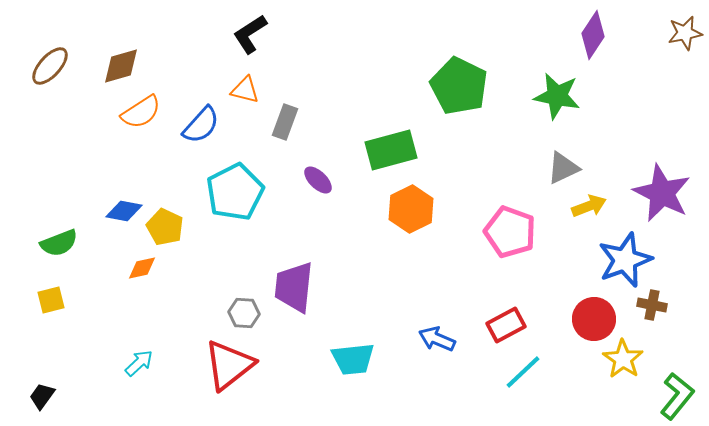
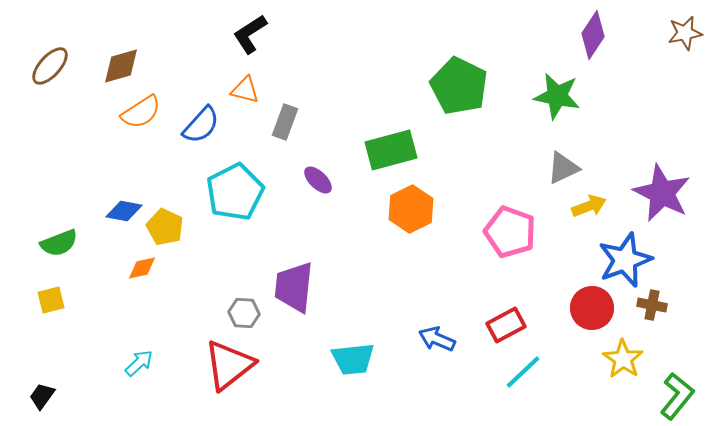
red circle: moved 2 px left, 11 px up
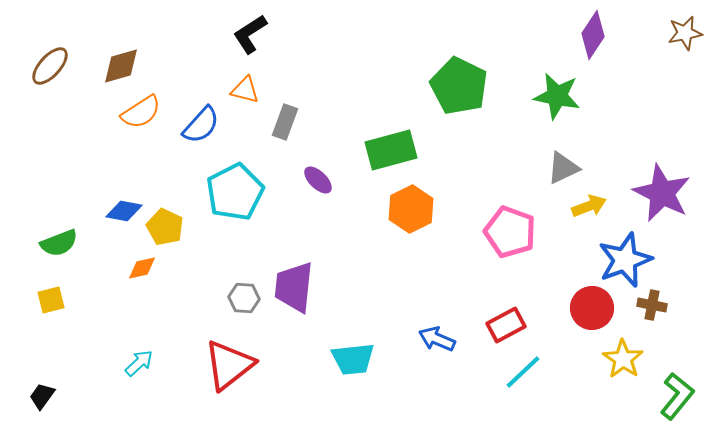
gray hexagon: moved 15 px up
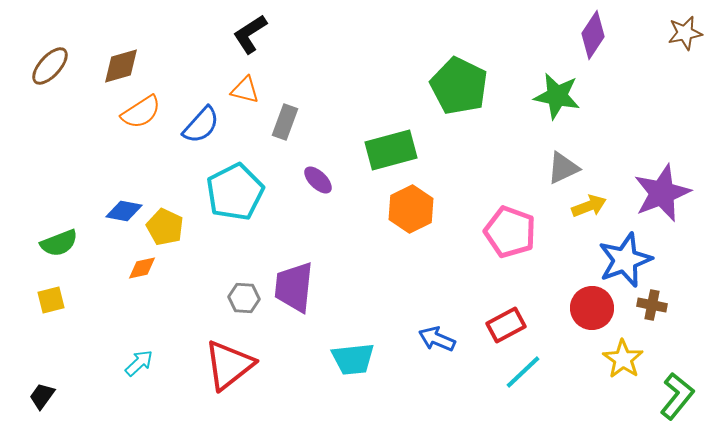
purple star: rotated 24 degrees clockwise
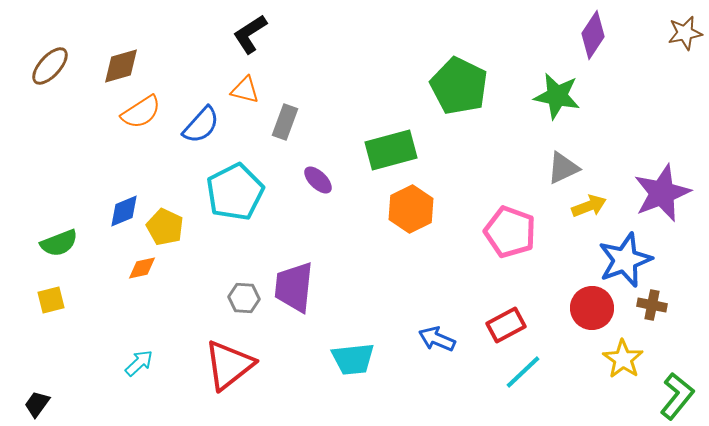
blue diamond: rotated 33 degrees counterclockwise
black trapezoid: moved 5 px left, 8 px down
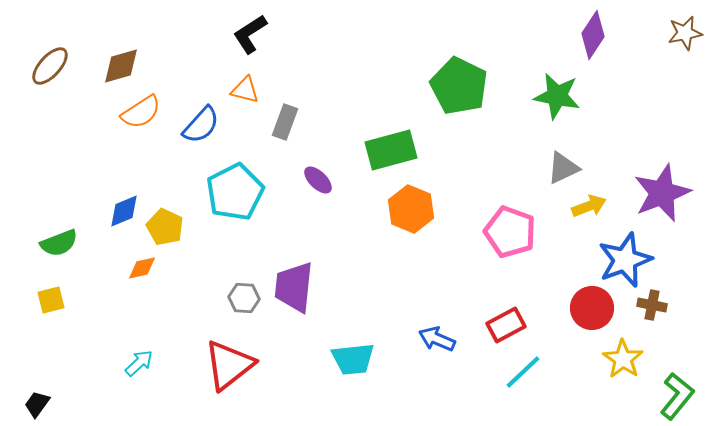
orange hexagon: rotated 12 degrees counterclockwise
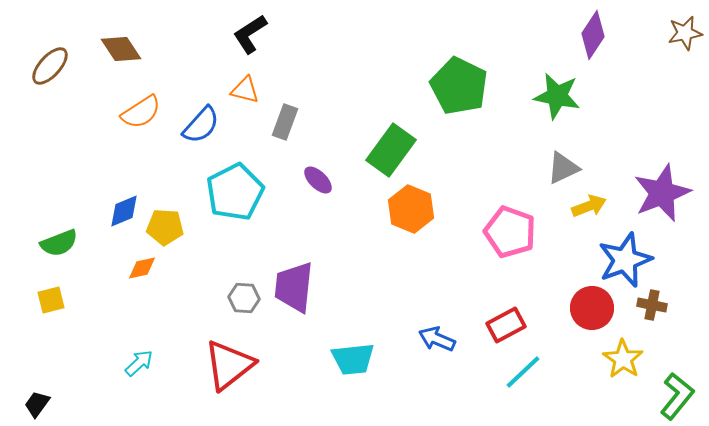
brown diamond: moved 17 px up; rotated 72 degrees clockwise
green rectangle: rotated 39 degrees counterclockwise
yellow pentagon: rotated 21 degrees counterclockwise
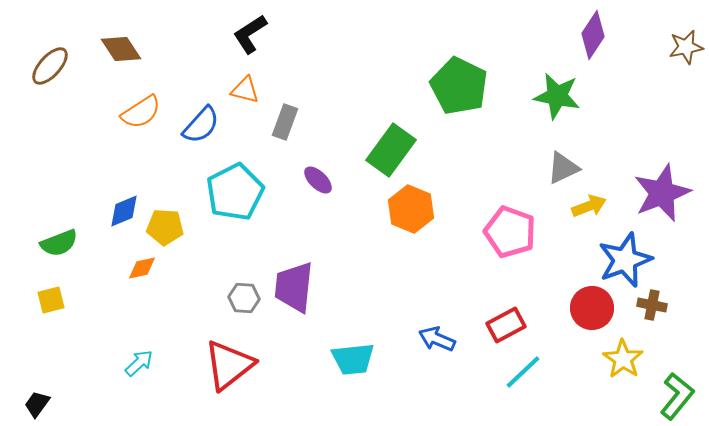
brown star: moved 1 px right, 14 px down
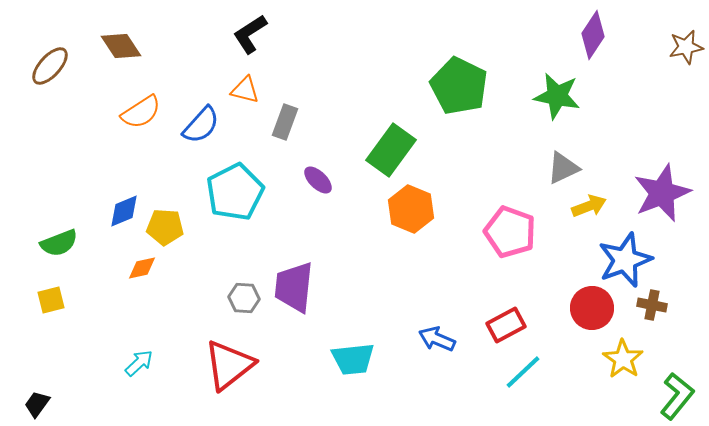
brown diamond: moved 3 px up
